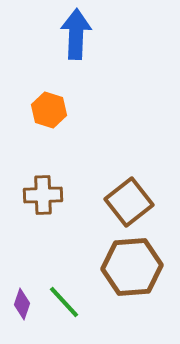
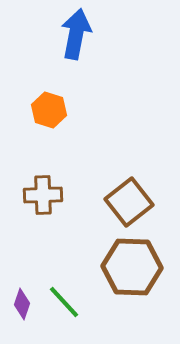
blue arrow: rotated 9 degrees clockwise
brown hexagon: rotated 6 degrees clockwise
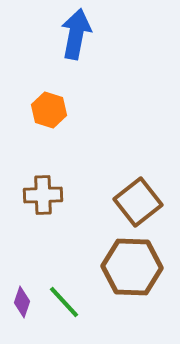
brown square: moved 9 px right
purple diamond: moved 2 px up
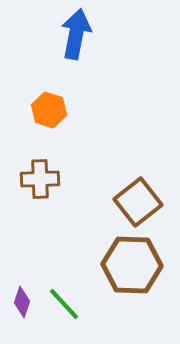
brown cross: moved 3 px left, 16 px up
brown hexagon: moved 2 px up
green line: moved 2 px down
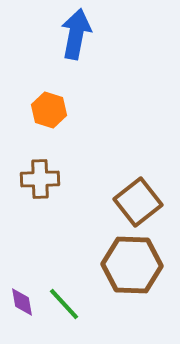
purple diamond: rotated 28 degrees counterclockwise
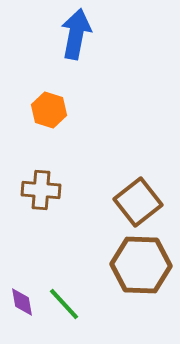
brown cross: moved 1 px right, 11 px down; rotated 6 degrees clockwise
brown hexagon: moved 9 px right
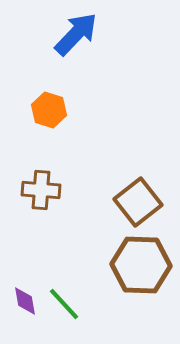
blue arrow: rotated 33 degrees clockwise
purple diamond: moved 3 px right, 1 px up
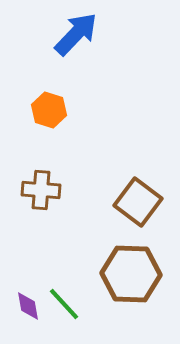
brown square: rotated 15 degrees counterclockwise
brown hexagon: moved 10 px left, 9 px down
purple diamond: moved 3 px right, 5 px down
